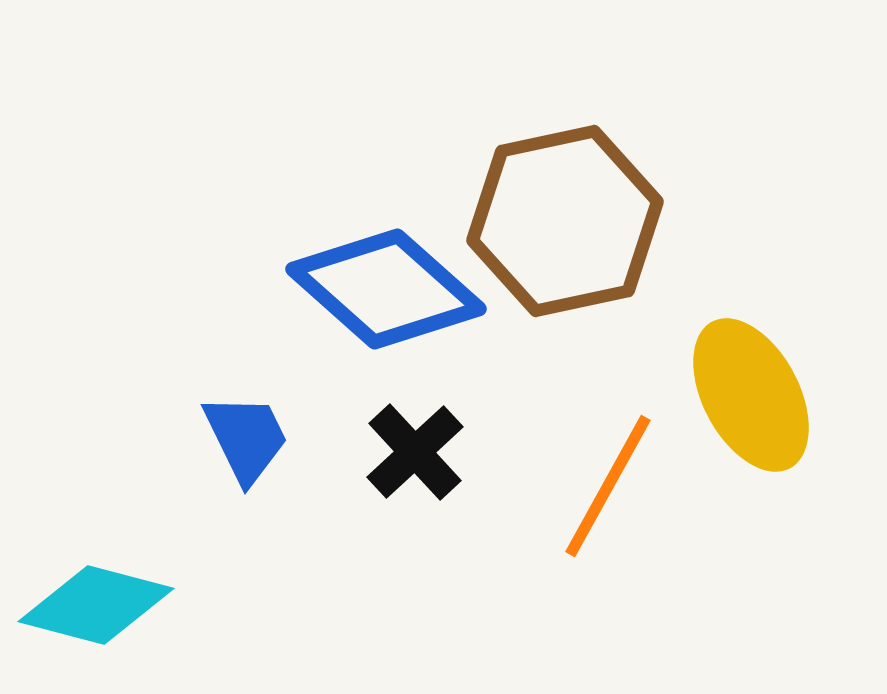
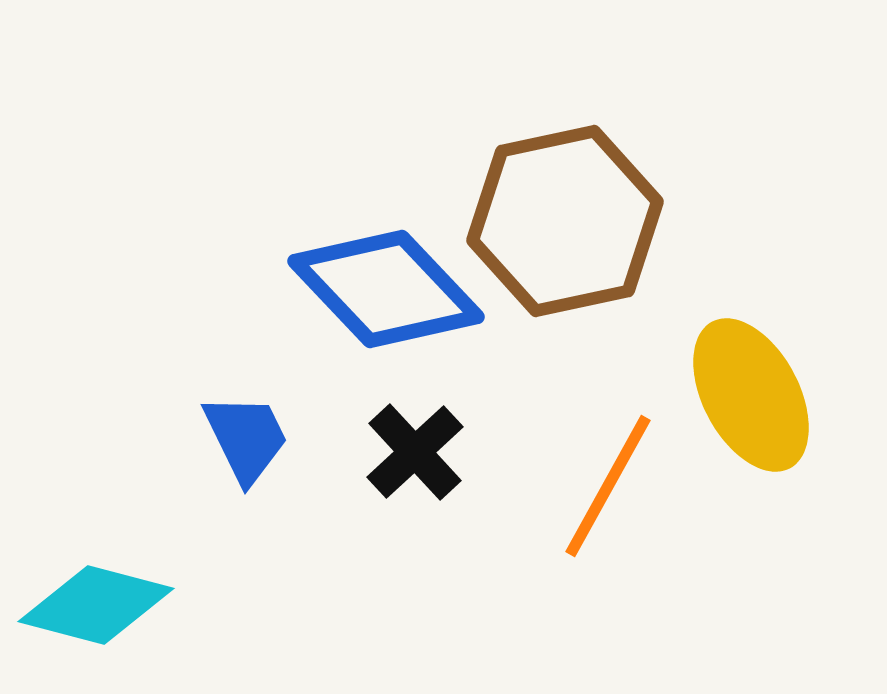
blue diamond: rotated 5 degrees clockwise
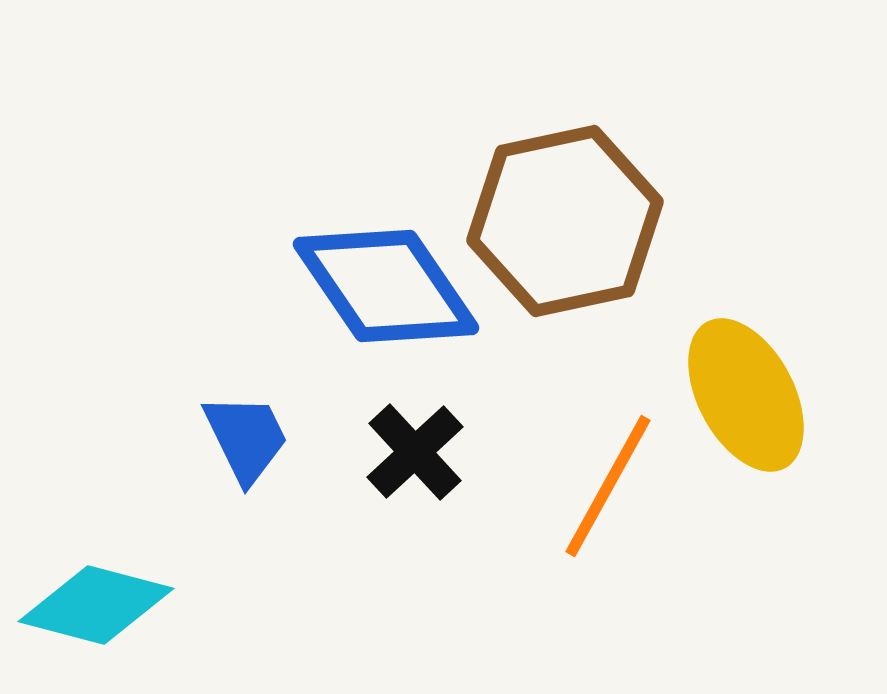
blue diamond: moved 3 px up; rotated 9 degrees clockwise
yellow ellipse: moved 5 px left
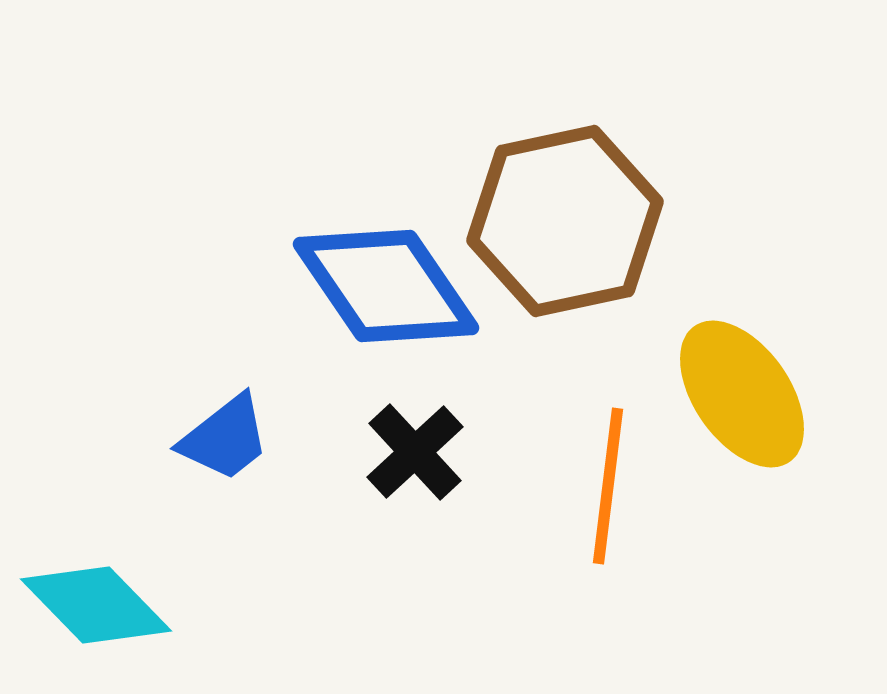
yellow ellipse: moved 4 px left, 1 px up; rotated 7 degrees counterclockwise
blue trapezoid: moved 21 px left; rotated 78 degrees clockwise
orange line: rotated 22 degrees counterclockwise
cyan diamond: rotated 31 degrees clockwise
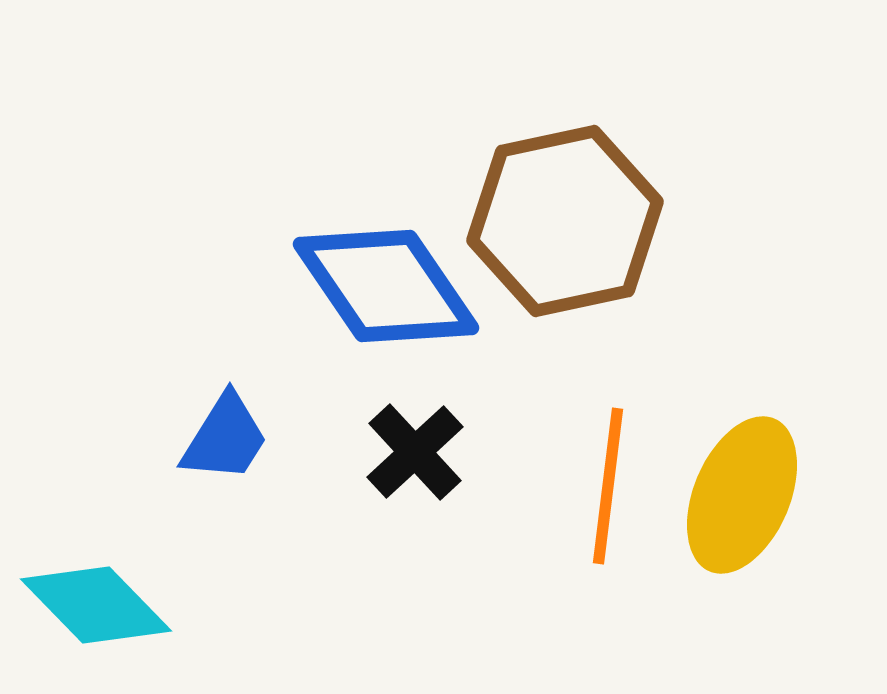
yellow ellipse: moved 101 px down; rotated 58 degrees clockwise
blue trapezoid: rotated 20 degrees counterclockwise
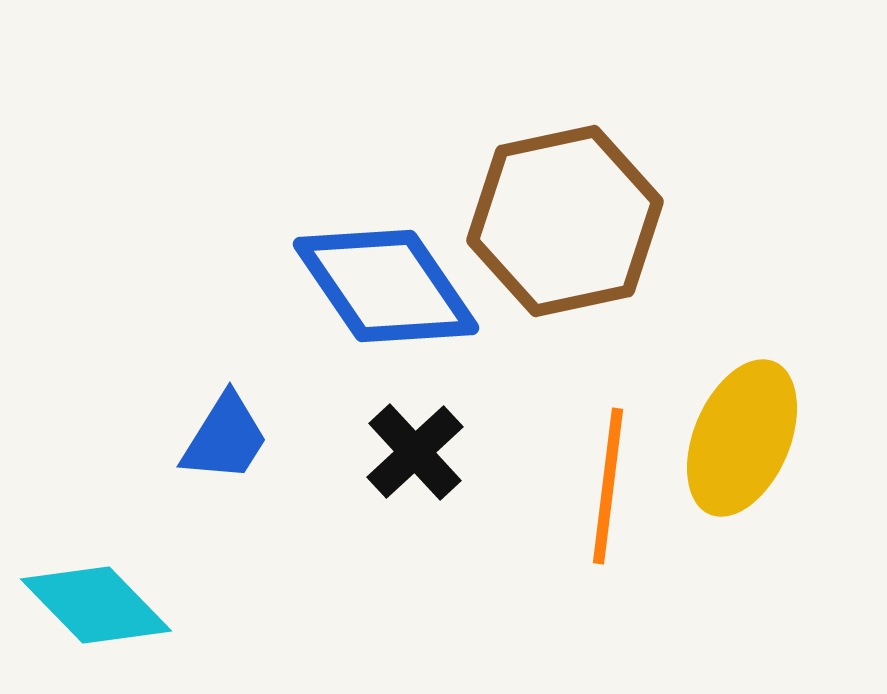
yellow ellipse: moved 57 px up
